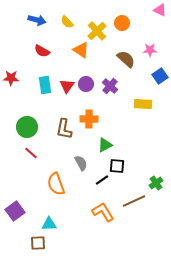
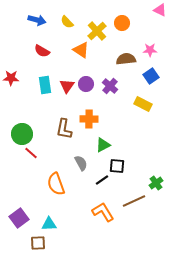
brown semicircle: rotated 48 degrees counterclockwise
blue square: moved 9 px left
yellow rectangle: rotated 24 degrees clockwise
green circle: moved 5 px left, 7 px down
green triangle: moved 2 px left
purple square: moved 4 px right, 7 px down
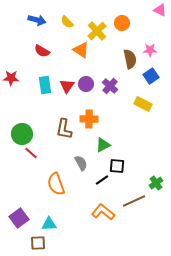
brown semicircle: moved 4 px right; rotated 84 degrees clockwise
orange L-shape: rotated 20 degrees counterclockwise
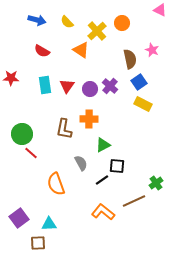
pink star: moved 2 px right; rotated 24 degrees clockwise
blue square: moved 12 px left, 6 px down
purple circle: moved 4 px right, 5 px down
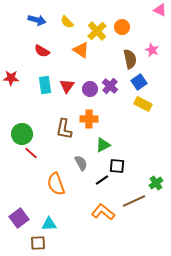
orange circle: moved 4 px down
